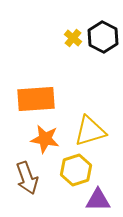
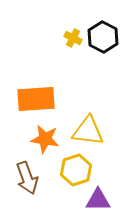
yellow cross: rotated 12 degrees counterclockwise
yellow triangle: moved 2 px left; rotated 24 degrees clockwise
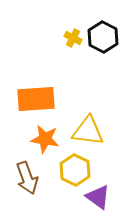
yellow hexagon: moved 1 px left; rotated 16 degrees counterclockwise
purple triangle: moved 3 px up; rotated 36 degrees clockwise
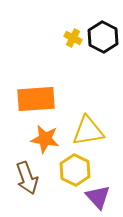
yellow triangle: rotated 16 degrees counterclockwise
purple triangle: rotated 12 degrees clockwise
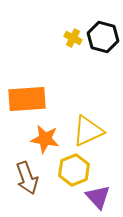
black hexagon: rotated 12 degrees counterclockwise
orange rectangle: moved 9 px left
yellow triangle: rotated 16 degrees counterclockwise
yellow hexagon: moved 1 px left; rotated 12 degrees clockwise
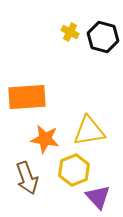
yellow cross: moved 3 px left, 6 px up
orange rectangle: moved 2 px up
yellow triangle: moved 1 px right; rotated 16 degrees clockwise
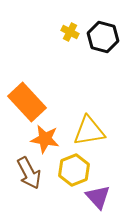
orange rectangle: moved 5 px down; rotated 51 degrees clockwise
brown arrow: moved 2 px right, 5 px up; rotated 8 degrees counterclockwise
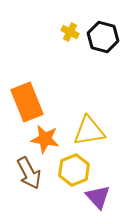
orange rectangle: rotated 21 degrees clockwise
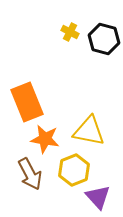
black hexagon: moved 1 px right, 2 px down
yellow triangle: rotated 20 degrees clockwise
brown arrow: moved 1 px right, 1 px down
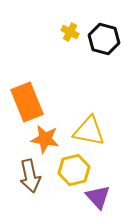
yellow hexagon: rotated 8 degrees clockwise
brown arrow: moved 2 px down; rotated 16 degrees clockwise
